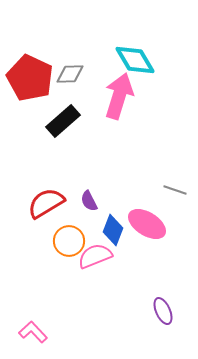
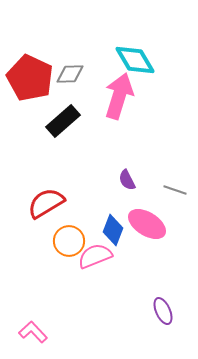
purple semicircle: moved 38 px right, 21 px up
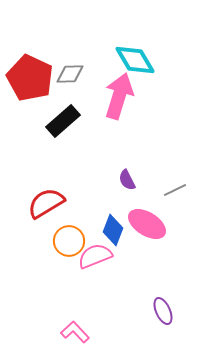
gray line: rotated 45 degrees counterclockwise
pink L-shape: moved 42 px right
